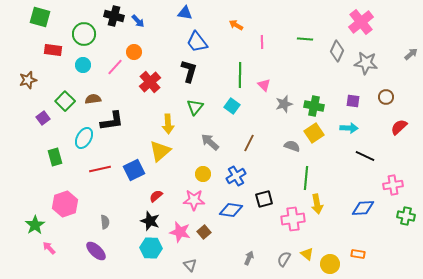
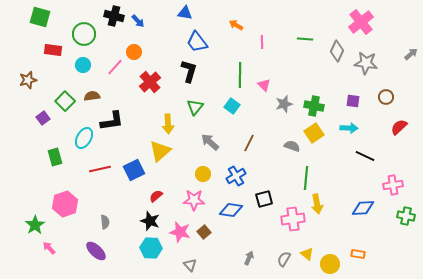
brown semicircle at (93, 99): moved 1 px left, 3 px up
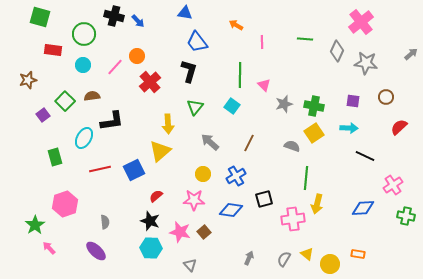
orange circle at (134, 52): moved 3 px right, 4 px down
purple square at (43, 118): moved 3 px up
pink cross at (393, 185): rotated 24 degrees counterclockwise
yellow arrow at (317, 204): rotated 24 degrees clockwise
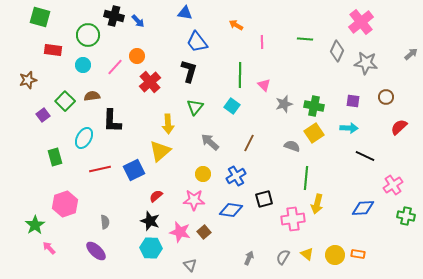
green circle at (84, 34): moved 4 px right, 1 px down
black L-shape at (112, 121): rotated 100 degrees clockwise
gray semicircle at (284, 259): moved 1 px left, 2 px up
yellow circle at (330, 264): moved 5 px right, 9 px up
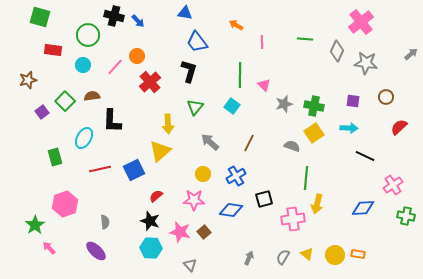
purple square at (43, 115): moved 1 px left, 3 px up
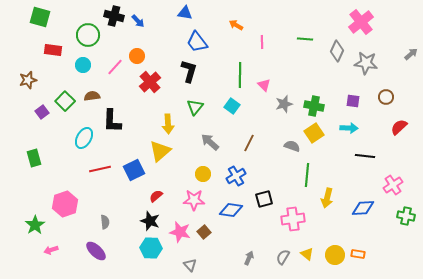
black line at (365, 156): rotated 18 degrees counterclockwise
green rectangle at (55, 157): moved 21 px left, 1 px down
green line at (306, 178): moved 1 px right, 3 px up
yellow arrow at (317, 204): moved 10 px right, 6 px up
pink arrow at (49, 248): moved 2 px right, 2 px down; rotated 64 degrees counterclockwise
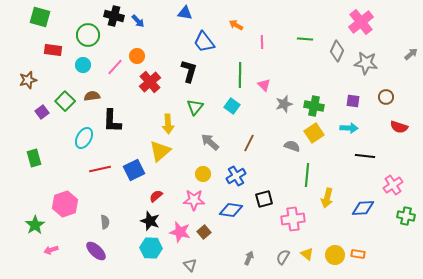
blue trapezoid at (197, 42): moved 7 px right
red semicircle at (399, 127): rotated 120 degrees counterclockwise
